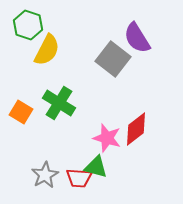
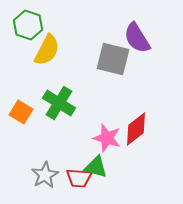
gray square: rotated 24 degrees counterclockwise
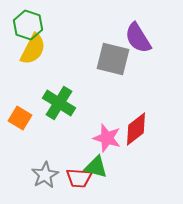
purple semicircle: moved 1 px right
yellow semicircle: moved 14 px left, 1 px up
orange square: moved 1 px left, 6 px down
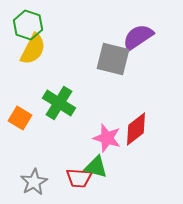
purple semicircle: moved 1 px up; rotated 88 degrees clockwise
gray star: moved 11 px left, 7 px down
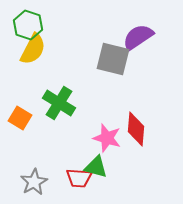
red diamond: rotated 48 degrees counterclockwise
